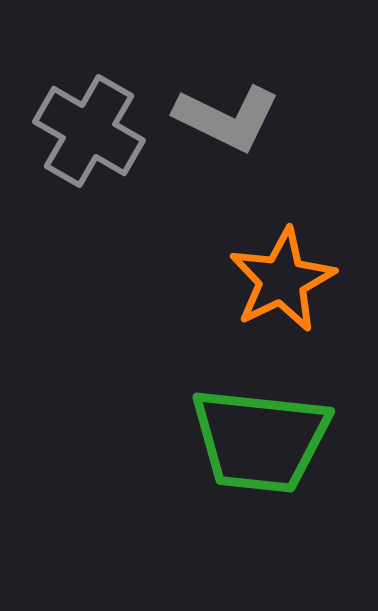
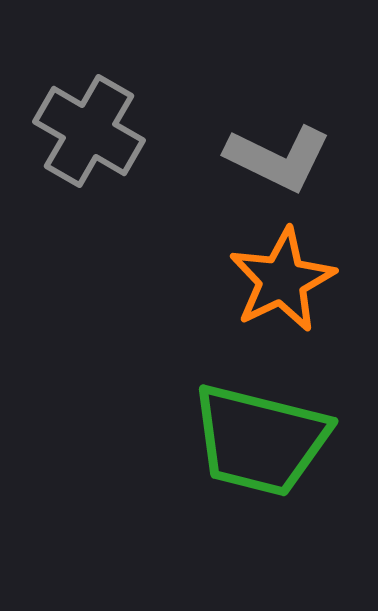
gray L-shape: moved 51 px right, 40 px down
green trapezoid: rotated 8 degrees clockwise
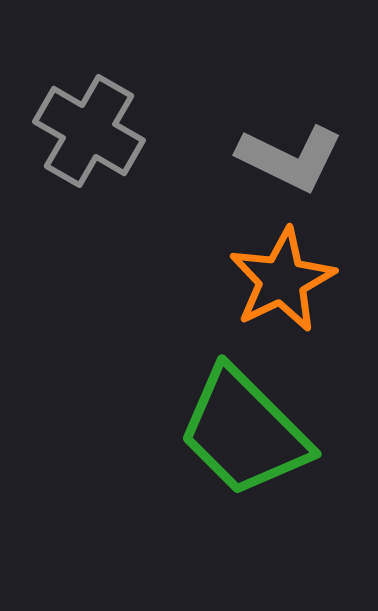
gray L-shape: moved 12 px right
green trapezoid: moved 16 px left, 8 px up; rotated 31 degrees clockwise
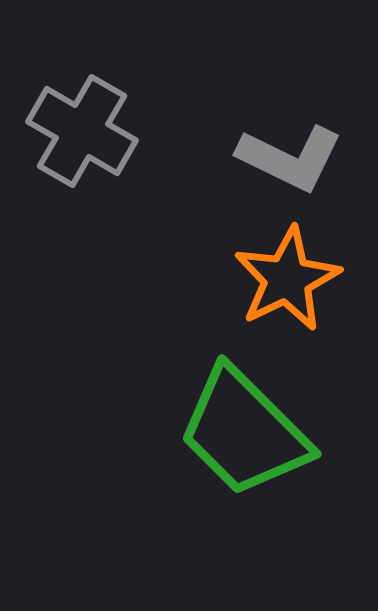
gray cross: moved 7 px left
orange star: moved 5 px right, 1 px up
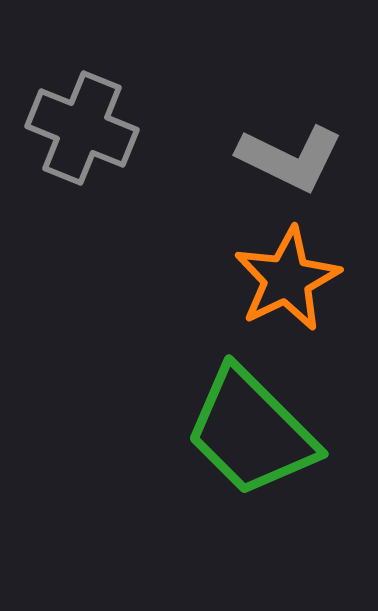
gray cross: moved 3 px up; rotated 8 degrees counterclockwise
green trapezoid: moved 7 px right
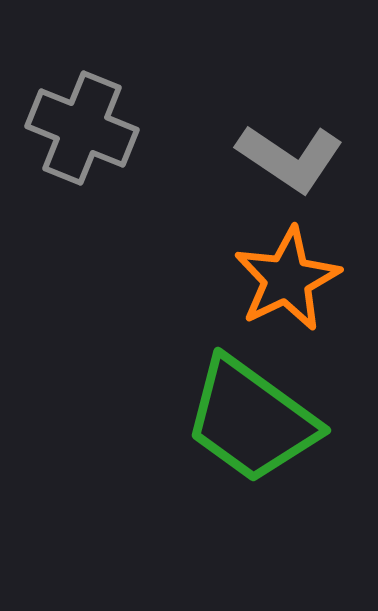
gray L-shape: rotated 8 degrees clockwise
green trapezoid: moved 12 px up; rotated 9 degrees counterclockwise
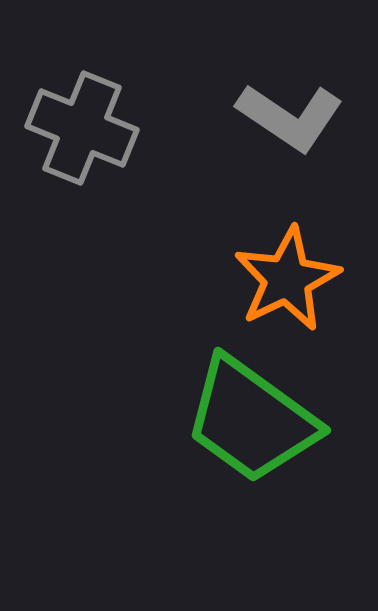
gray L-shape: moved 41 px up
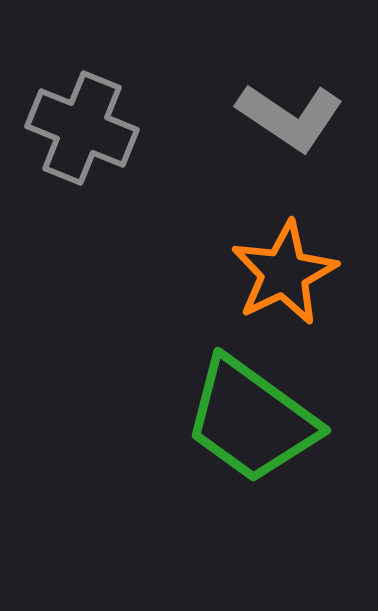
orange star: moved 3 px left, 6 px up
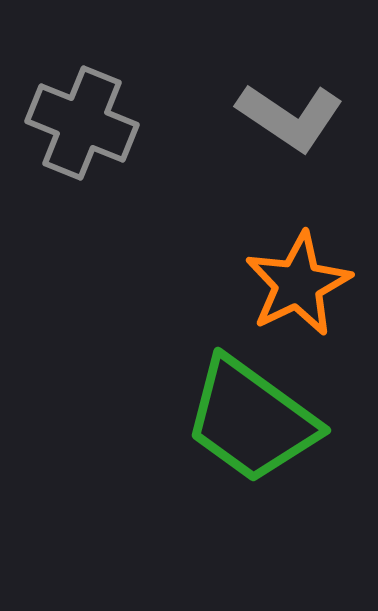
gray cross: moved 5 px up
orange star: moved 14 px right, 11 px down
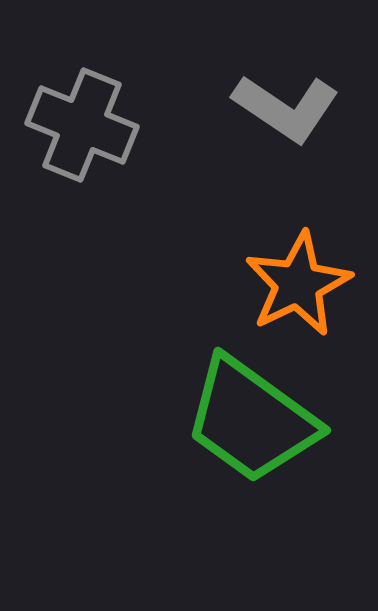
gray L-shape: moved 4 px left, 9 px up
gray cross: moved 2 px down
